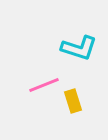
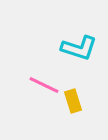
pink line: rotated 48 degrees clockwise
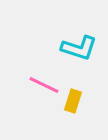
yellow rectangle: rotated 35 degrees clockwise
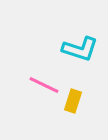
cyan L-shape: moved 1 px right, 1 px down
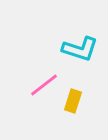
pink line: rotated 64 degrees counterclockwise
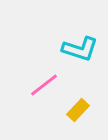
yellow rectangle: moved 5 px right, 9 px down; rotated 25 degrees clockwise
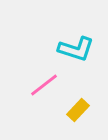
cyan L-shape: moved 4 px left
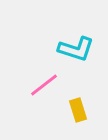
yellow rectangle: rotated 60 degrees counterclockwise
